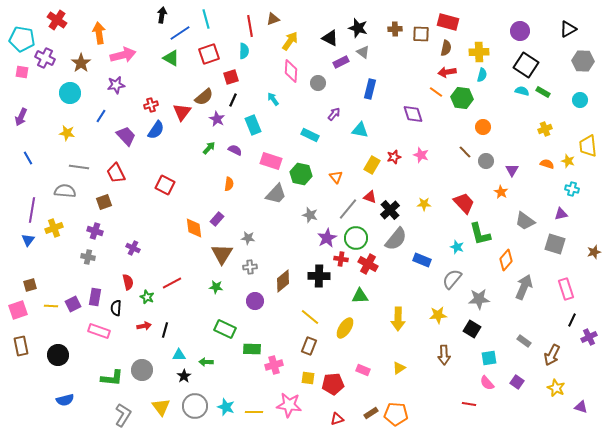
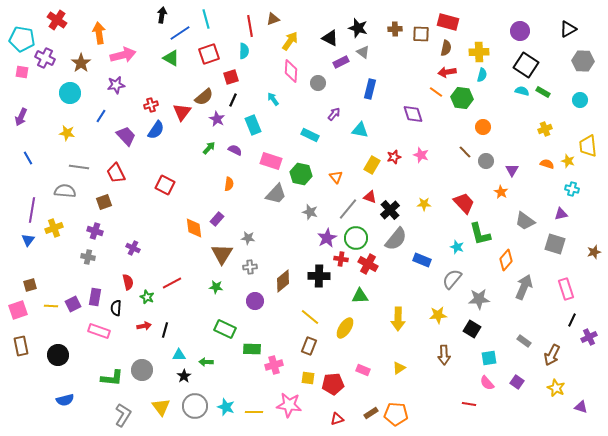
gray star at (310, 215): moved 3 px up
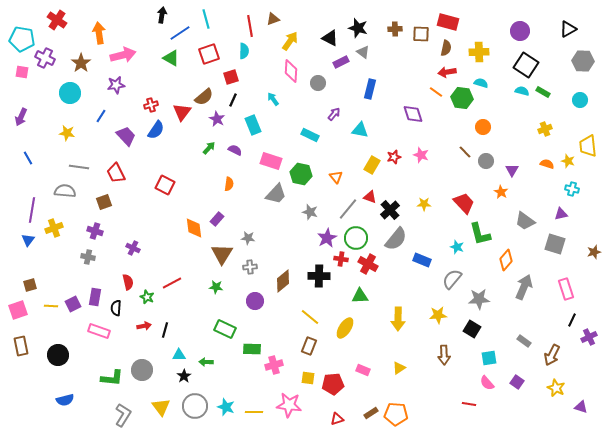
cyan semicircle at (482, 75): moved 1 px left, 8 px down; rotated 88 degrees counterclockwise
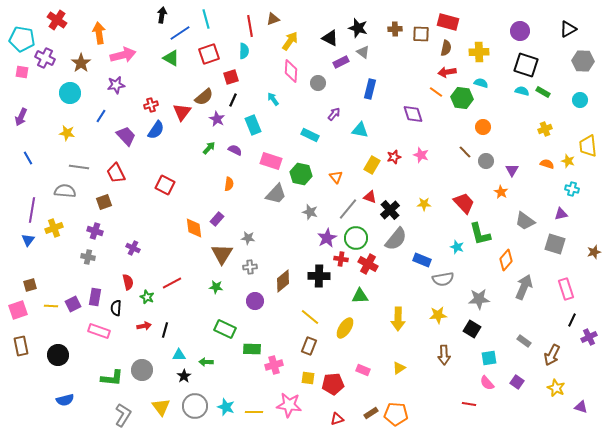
black square at (526, 65): rotated 15 degrees counterclockwise
gray semicircle at (452, 279): moved 9 px left; rotated 140 degrees counterclockwise
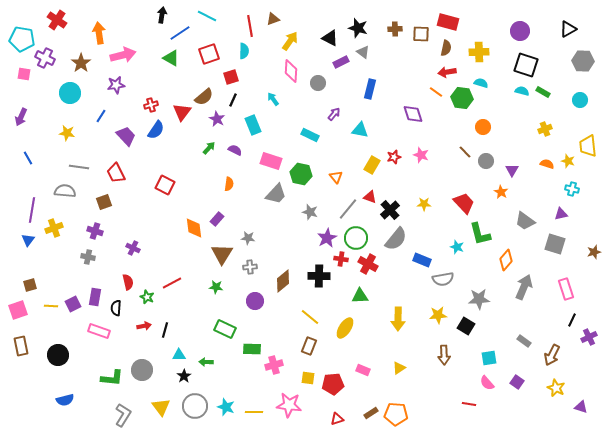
cyan line at (206, 19): moved 1 px right, 3 px up; rotated 48 degrees counterclockwise
pink square at (22, 72): moved 2 px right, 2 px down
black square at (472, 329): moved 6 px left, 3 px up
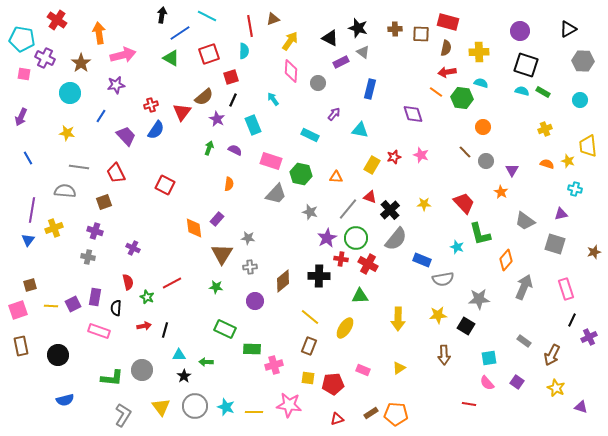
green arrow at (209, 148): rotated 24 degrees counterclockwise
orange triangle at (336, 177): rotated 48 degrees counterclockwise
cyan cross at (572, 189): moved 3 px right
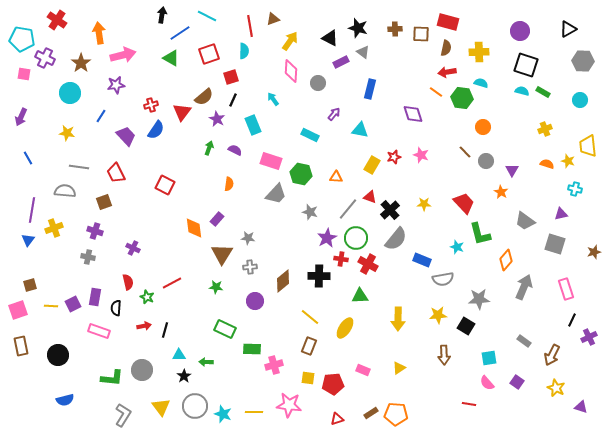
cyan star at (226, 407): moved 3 px left, 7 px down
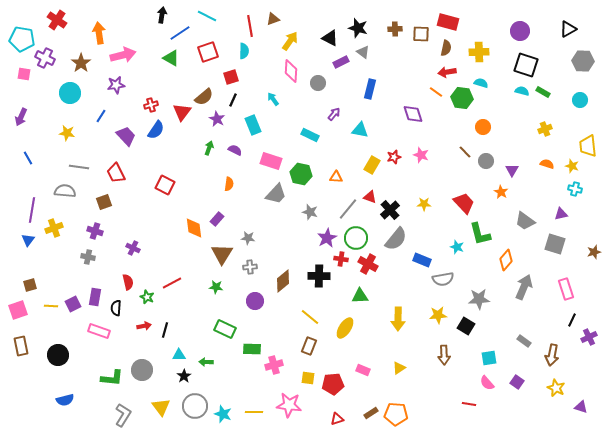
red square at (209, 54): moved 1 px left, 2 px up
yellow star at (568, 161): moved 4 px right, 5 px down
brown arrow at (552, 355): rotated 15 degrees counterclockwise
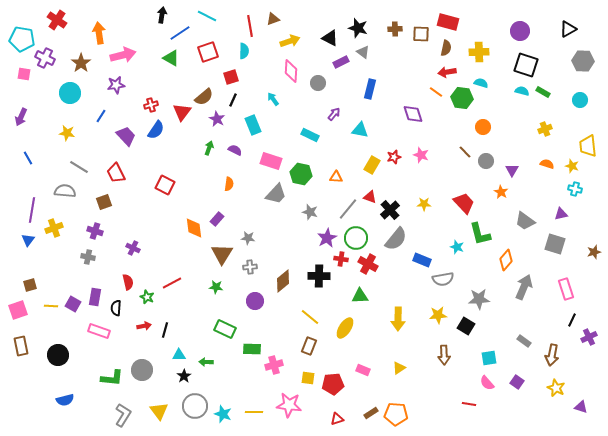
yellow arrow at (290, 41): rotated 36 degrees clockwise
gray line at (79, 167): rotated 24 degrees clockwise
purple square at (73, 304): rotated 35 degrees counterclockwise
yellow triangle at (161, 407): moved 2 px left, 4 px down
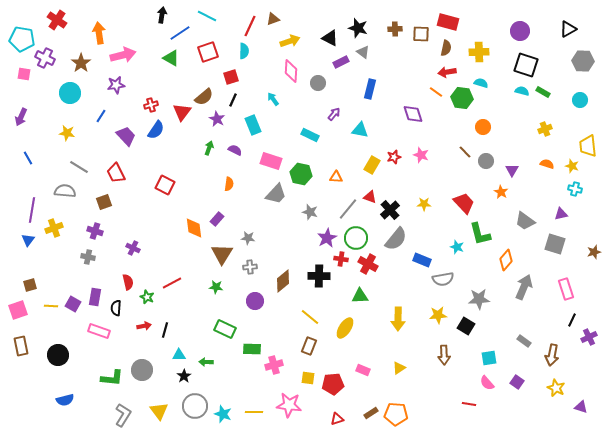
red line at (250, 26): rotated 35 degrees clockwise
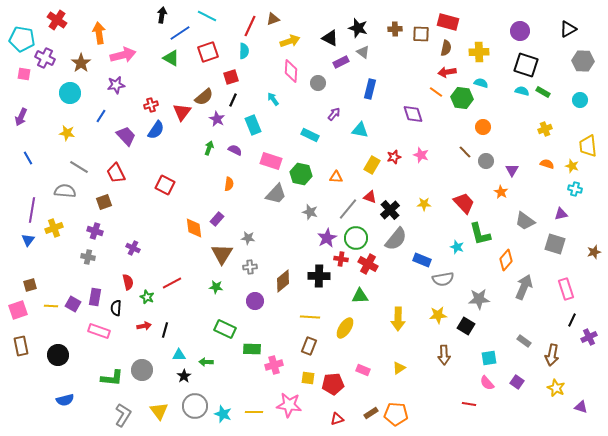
yellow line at (310, 317): rotated 36 degrees counterclockwise
